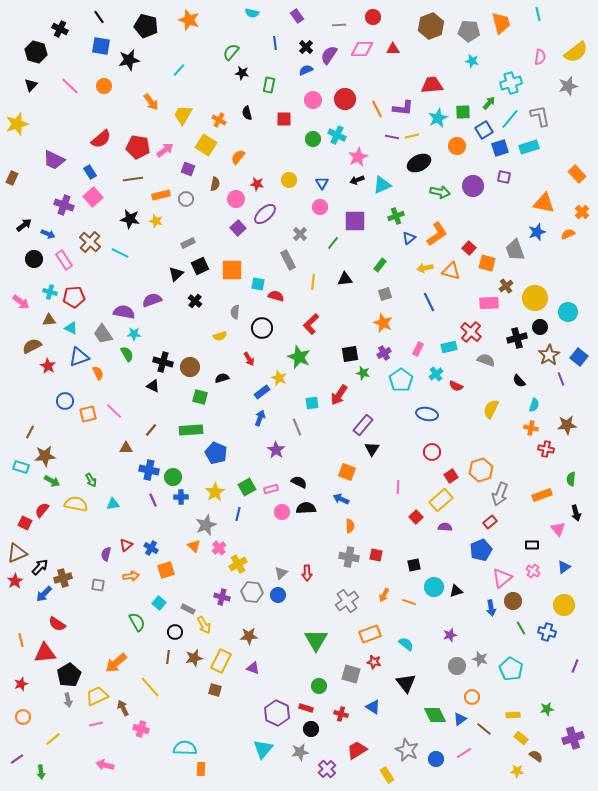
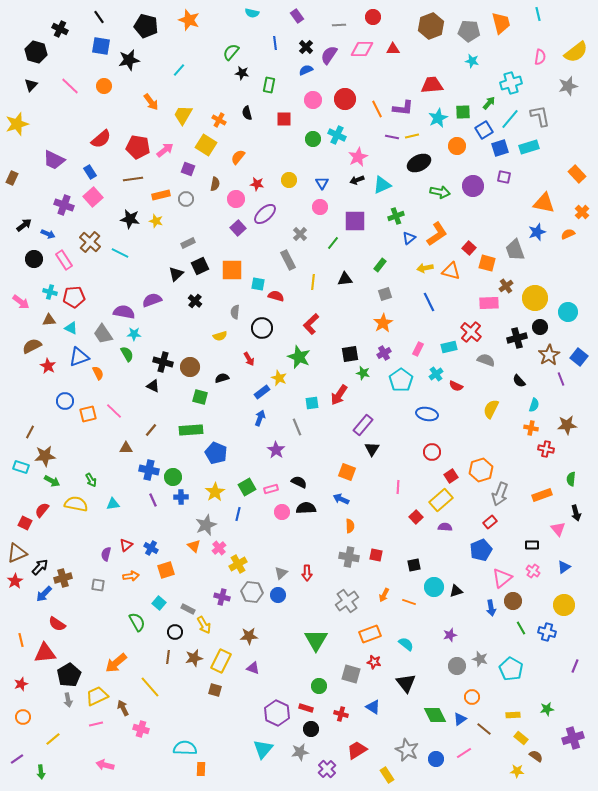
orange star at (383, 323): rotated 18 degrees clockwise
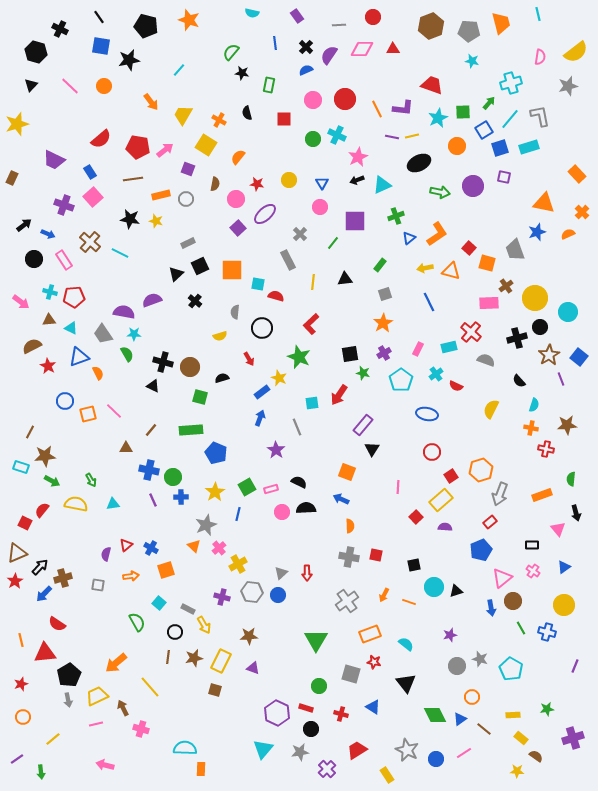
red trapezoid at (432, 85): rotated 25 degrees clockwise
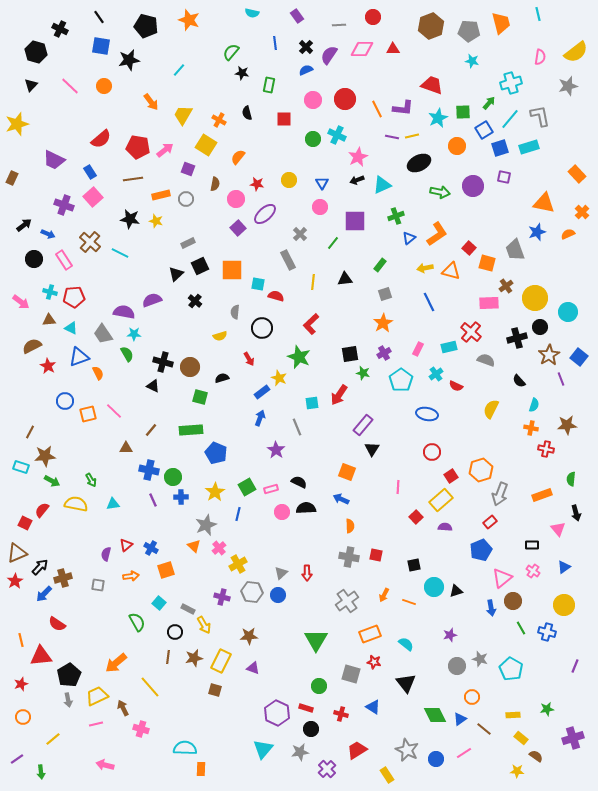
red triangle at (45, 653): moved 4 px left, 3 px down
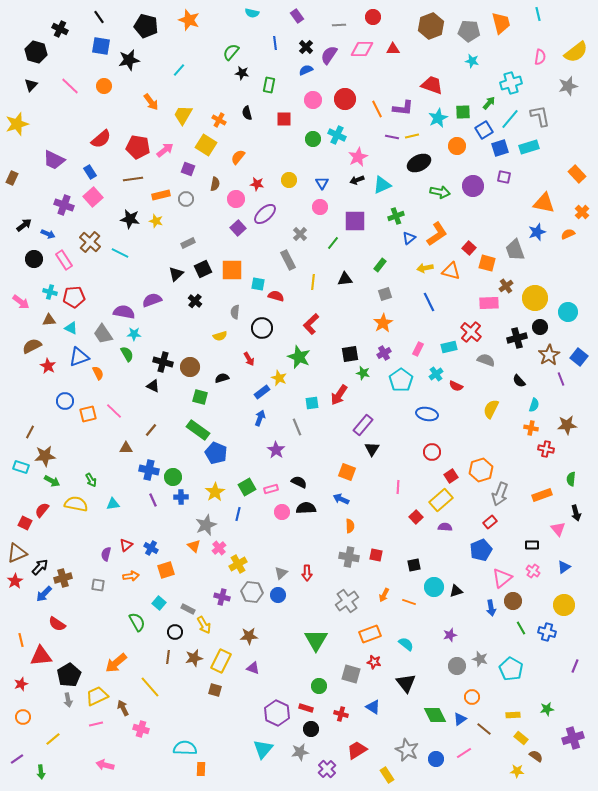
black square at (200, 266): moved 3 px right, 3 px down
green rectangle at (191, 430): moved 7 px right; rotated 40 degrees clockwise
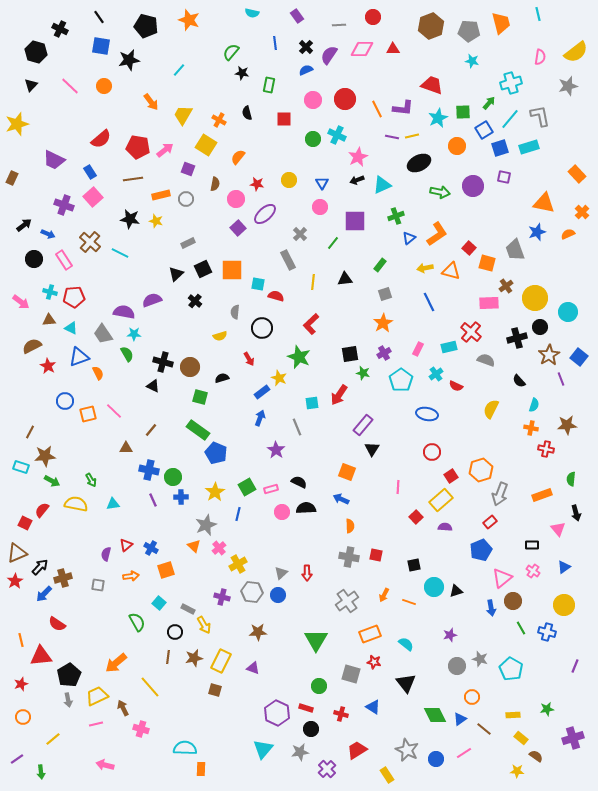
brown star at (249, 636): moved 9 px right, 4 px up
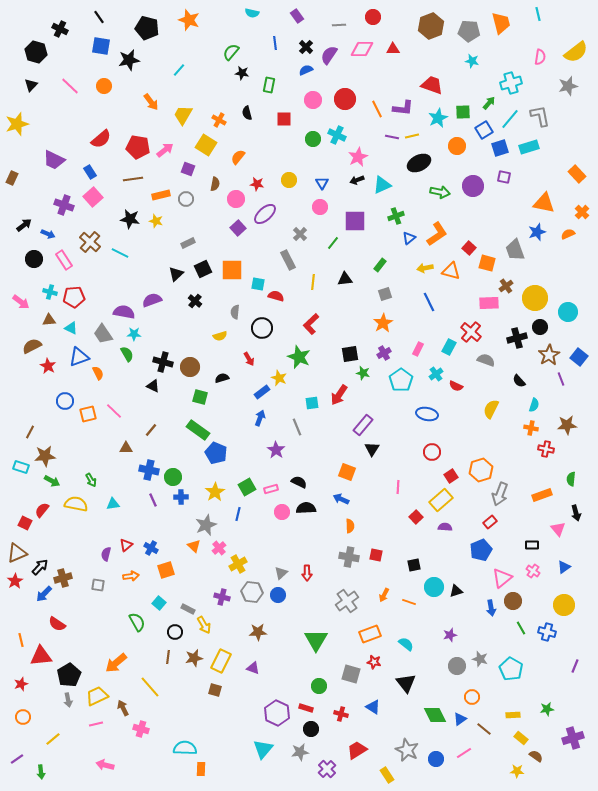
black pentagon at (146, 26): moved 1 px right, 2 px down
cyan rectangle at (449, 347): rotated 49 degrees counterclockwise
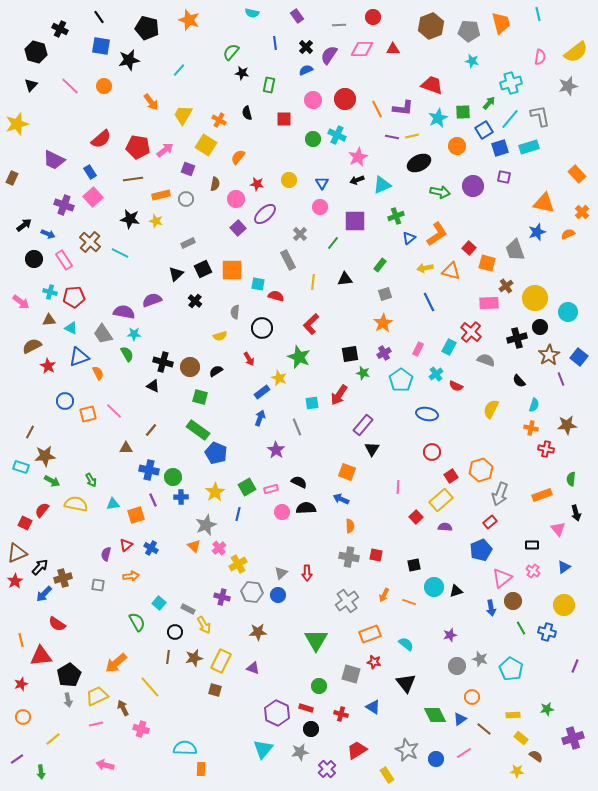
black semicircle at (222, 378): moved 6 px left, 7 px up; rotated 16 degrees counterclockwise
orange square at (166, 570): moved 30 px left, 55 px up
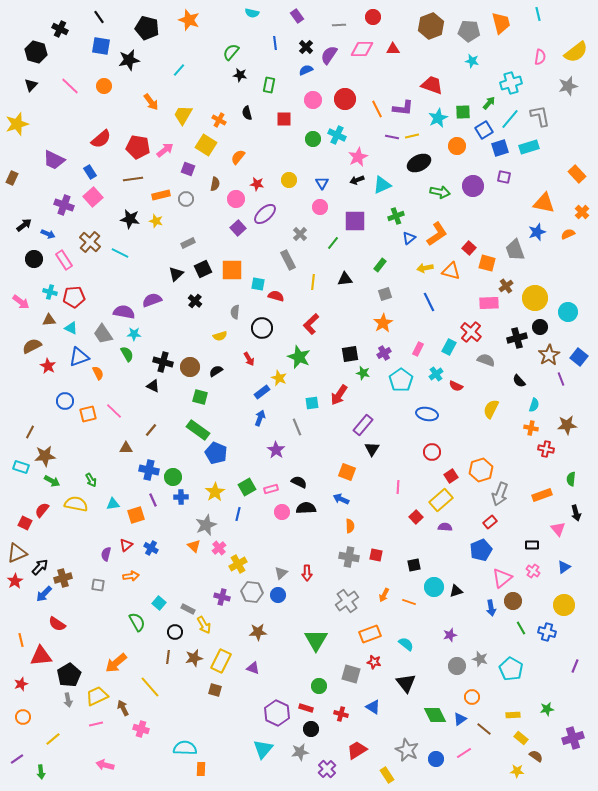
black star at (242, 73): moved 2 px left, 2 px down
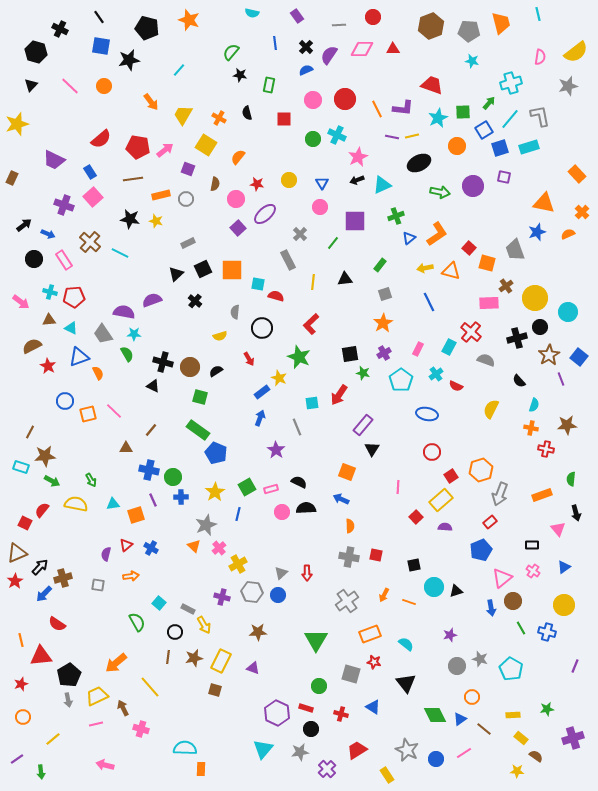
orange cross at (219, 120): moved 2 px up
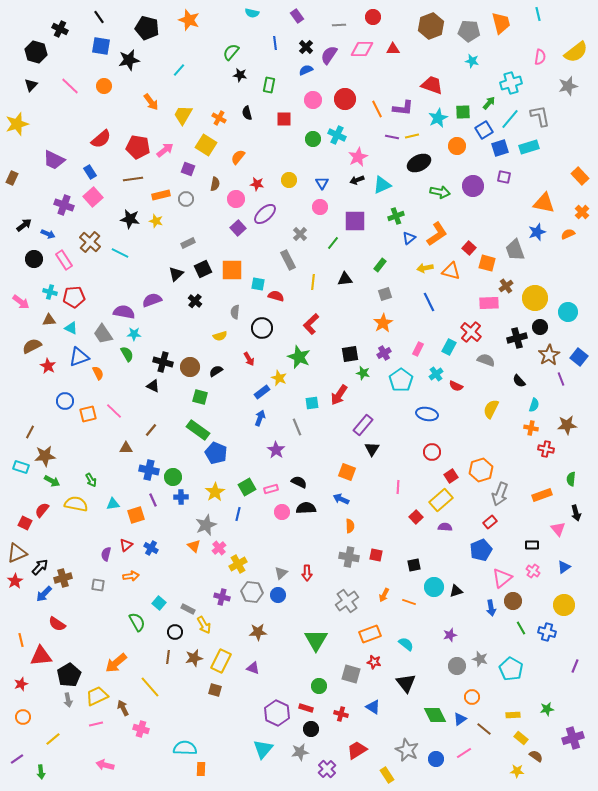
orange rectangle at (577, 174): moved 3 px right, 2 px down
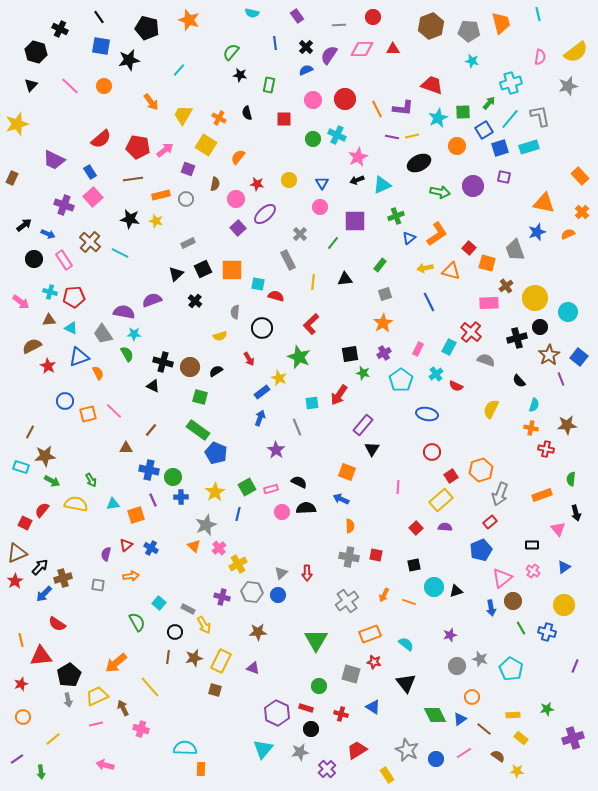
red square at (416, 517): moved 11 px down
brown semicircle at (536, 756): moved 38 px left
